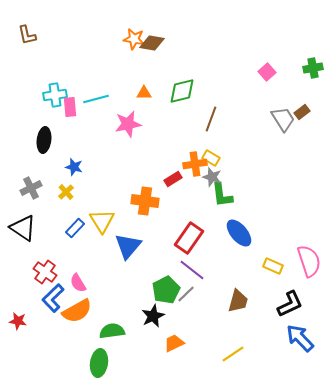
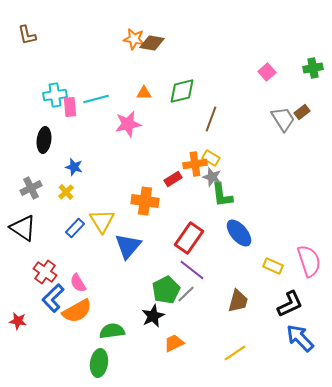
yellow line at (233, 354): moved 2 px right, 1 px up
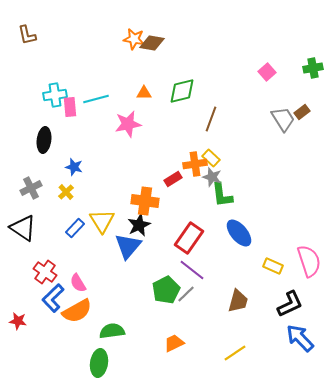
yellow rectangle at (211, 158): rotated 12 degrees clockwise
black star at (153, 316): moved 14 px left, 91 px up
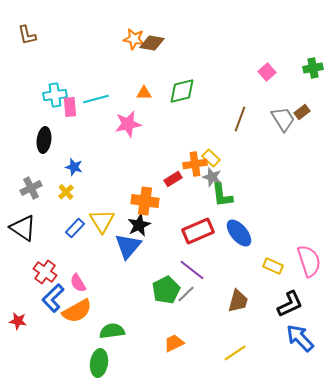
brown line at (211, 119): moved 29 px right
red rectangle at (189, 238): moved 9 px right, 7 px up; rotated 32 degrees clockwise
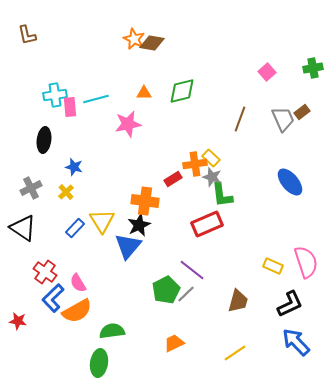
orange star at (134, 39): rotated 15 degrees clockwise
gray trapezoid at (283, 119): rotated 8 degrees clockwise
red rectangle at (198, 231): moved 9 px right, 7 px up
blue ellipse at (239, 233): moved 51 px right, 51 px up
pink semicircle at (309, 261): moved 3 px left, 1 px down
blue arrow at (300, 338): moved 4 px left, 4 px down
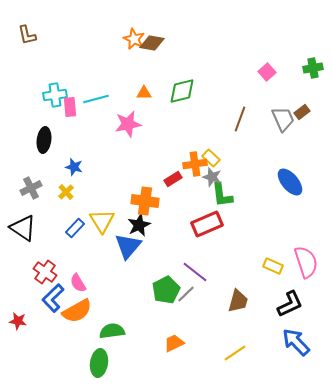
purple line at (192, 270): moved 3 px right, 2 px down
